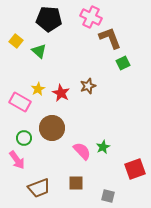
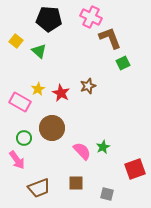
gray square: moved 1 px left, 2 px up
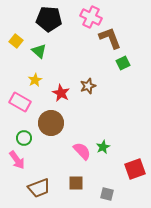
yellow star: moved 3 px left, 9 px up
brown circle: moved 1 px left, 5 px up
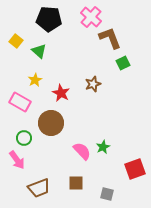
pink cross: rotated 15 degrees clockwise
brown star: moved 5 px right, 2 px up
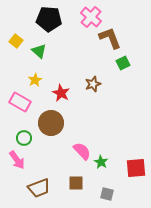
green star: moved 2 px left, 15 px down; rotated 16 degrees counterclockwise
red square: moved 1 px right, 1 px up; rotated 15 degrees clockwise
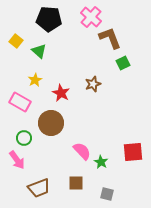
red square: moved 3 px left, 16 px up
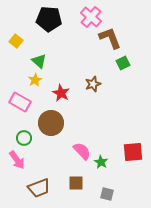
green triangle: moved 10 px down
